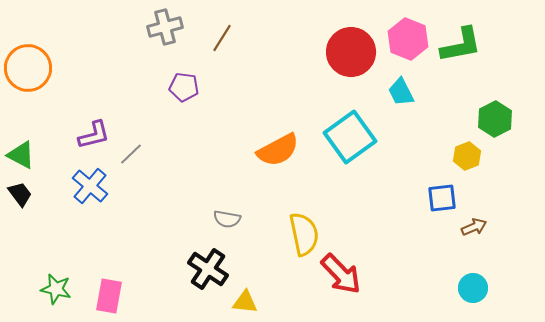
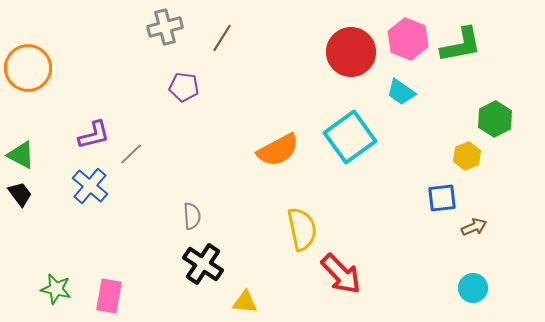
cyan trapezoid: rotated 28 degrees counterclockwise
gray semicircle: moved 35 px left, 3 px up; rotated 104 degrees counterclockwise
yellow semicircle: moved 2 px left, 5 px up
black cross: moved 5 px left, 5 px up
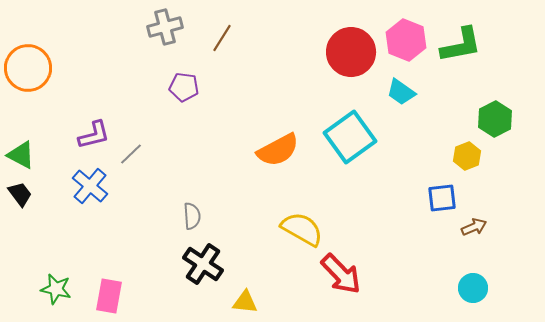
pink hexagon: moved 2 px left, 1 px down
yellow semicircle: rotated 48 degrees counterclockwise
